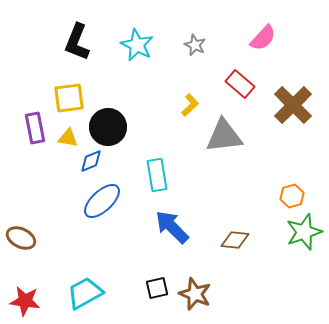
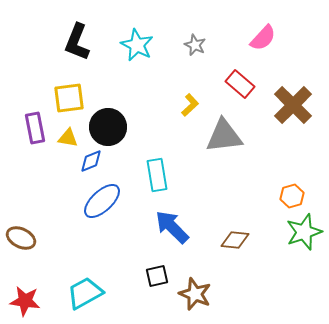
black square: moved 12 px up
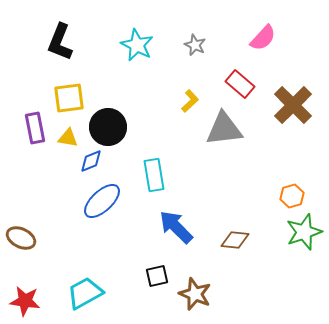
black L-shape: moved 17 px left
yellow L-shape: moved 4 px up
gray triangle: moved 7 px up
cyan rectangle: moved 3 px left
blue arrow: moved 4 px right
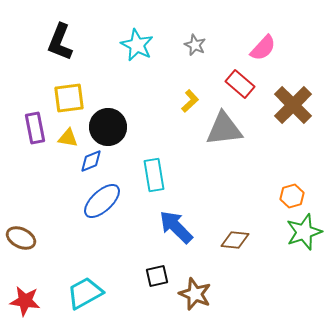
pink semicircle: moved 10 px down
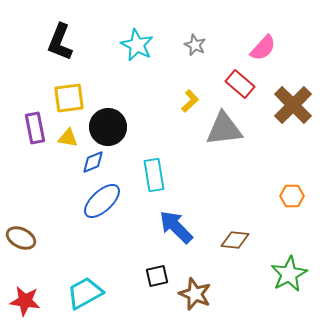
blue diamond: moved 2 px right, 1 px down
orange hexagon: rotated 15 degrees clockwise
green star: moved 15 px left, 42 px down; rotated 9 degrees counterclockwise
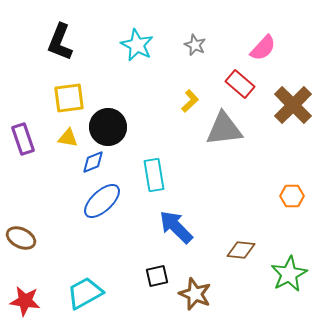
purple rectangle: moved 12 px left, 11 px down; rotated 8 degrees counterclockwise
brown diamond: moved 6 px right, 10 px down
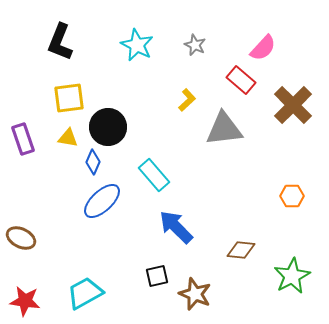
red rectangle: moved 1 px right, 4 px up
yellow L-shape: moved 3 px left, 1 px up
blue diamond: rotated 45 degrees counterclockwise
cyan rectangle: rotated 32 degrees counterclockwise
green star: moved 3 px right, 2 px down
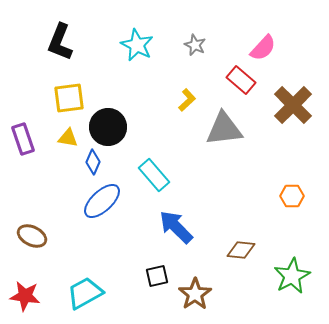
brown ellipse: moved 11 px right, 2 px up
brown star: rotated 16 degrees clockwise
red star: moved 5 px up
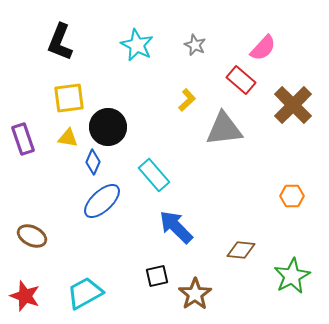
red star: rotated 12 degrees clockwise
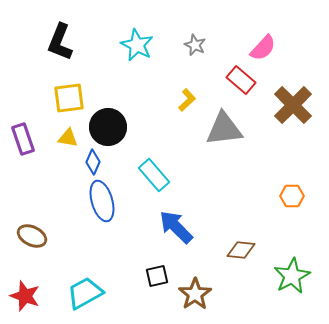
blue ellipse: rotated 63 degrees counterclockwise
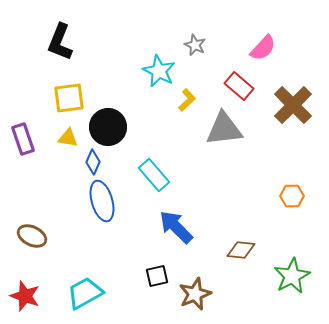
cyan star: moved 22 px right, 26 px down
red rectangle: moved 2 px left, 6 px down
brown star: rotated 12 degrees clockwise
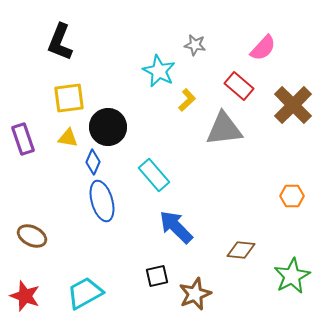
gray star: rotated 15 degrees counterclockwise
